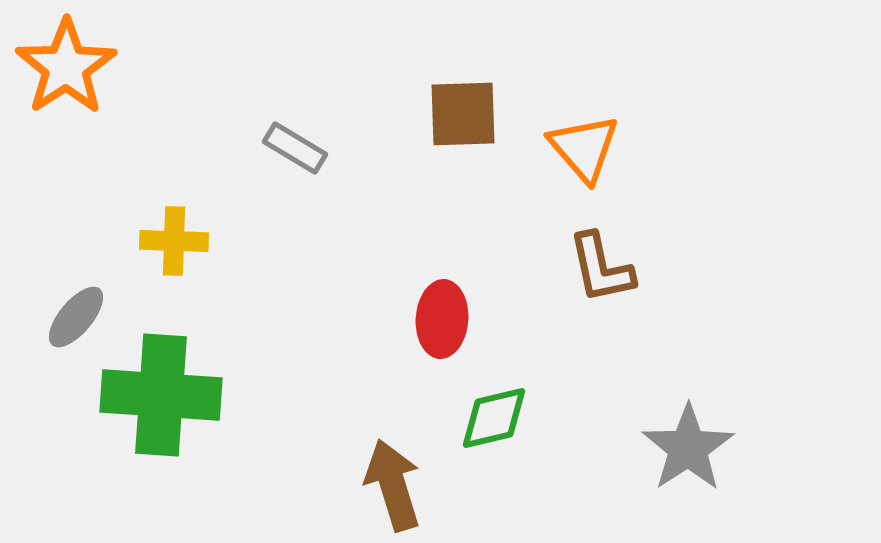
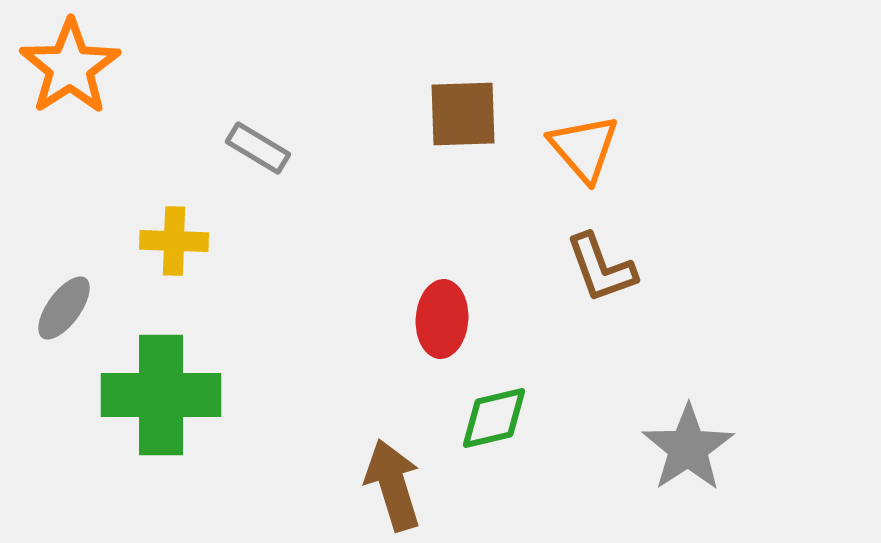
orange star: moved 4 px right
gray rectangle: moved 37 px left
brown L-shape: rotated 8 degrees counterclockwise
gray ellipse: moved 12 px left, 9 px up; rotated 4 degrees counterclockwise
green cross: rotated 4 degrees counterclockwise
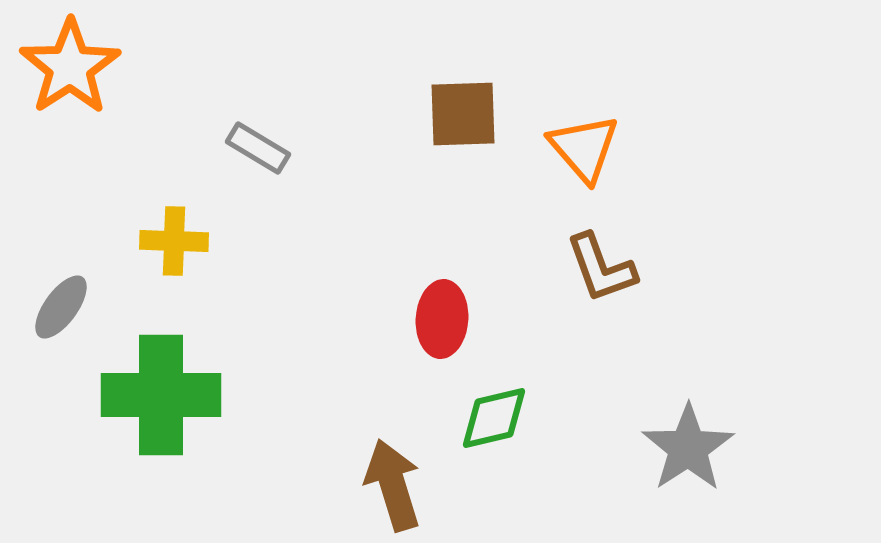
gray ellipse: moved 3 px left, 1 px up
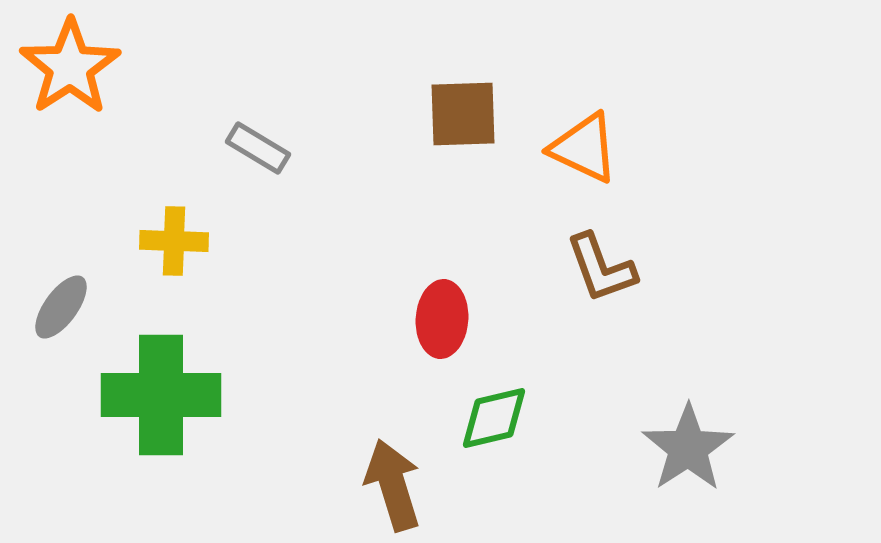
orange triangle: rotated 24 degrees counterclockwise
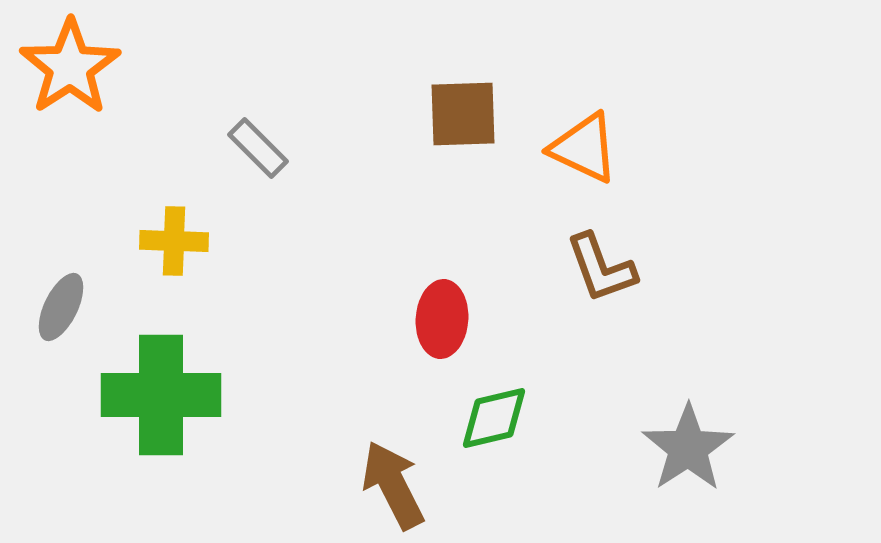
gray rectangle: rotated 14 degrees clockwise
gray ellipse: rotated 10 degrees counterclockwise
brown arrow: rotated 10 degrees counterclockwise
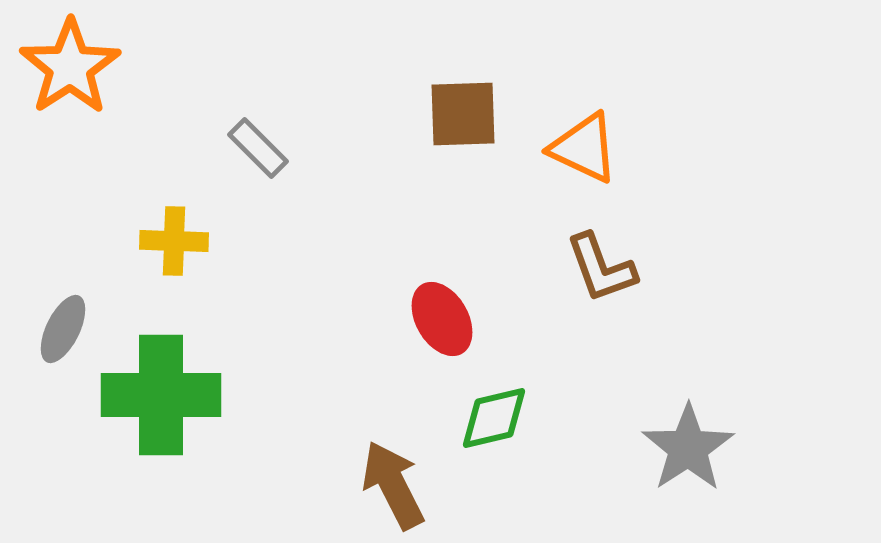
gray ellipse: moved 2 px right, 22 px down
red ellipse: rotated 34 degrees counterclockwise
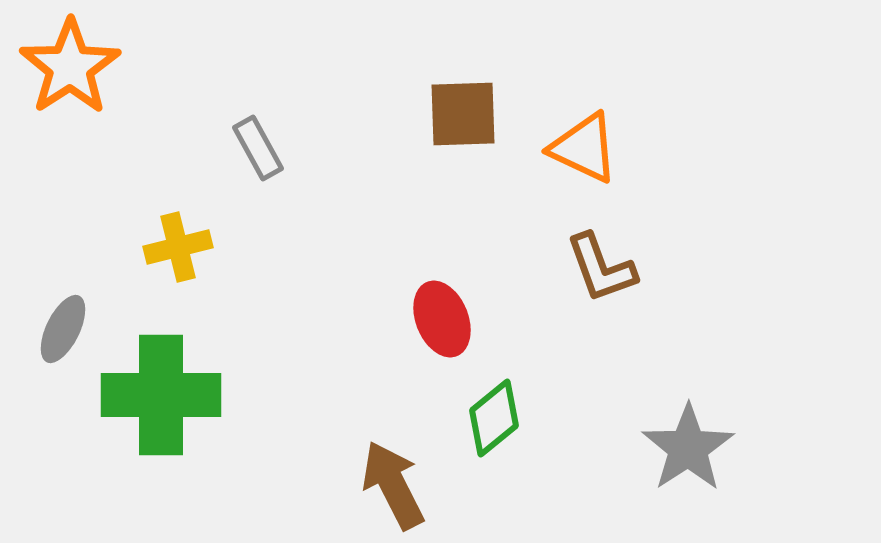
gray rectangle: rotated 16 degrees clockwise
yellow cross: moved 4 px right, 6 px down; rotated 16 degrees counterclockwise
red ellipse: rotated 8 degrees clockwise
green diamond: rotated 26 degrees counterclockwise
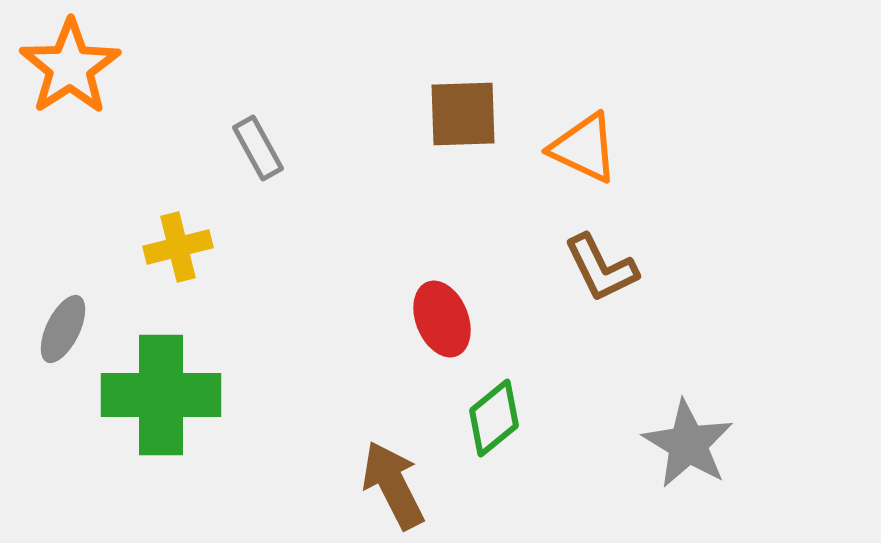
brown L-shape: rotated 6 degrees counterclockwise
gray star: moved 4 px up; rotated 8 degrees counterclockwise
